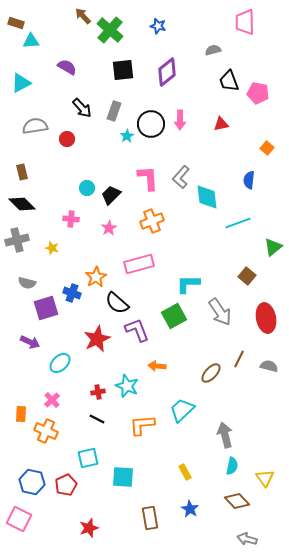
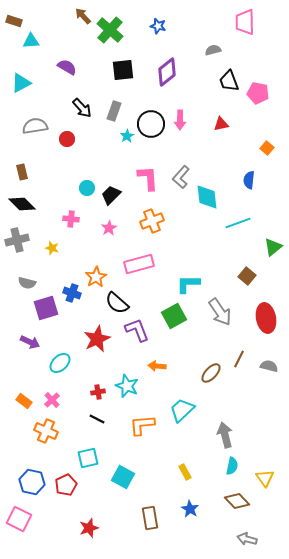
brown rectangle at (16, 23): moved 2 px left, 2 px up
orange rectangle at (21, 414): moved 3 px right, 13 px up; rotated 56 degrees counterclockwise
cyan square at (123, 477): rotated 25 degrees clockwise
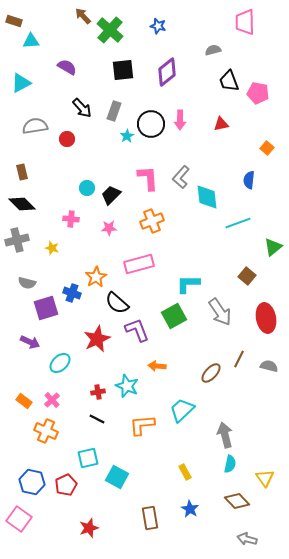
pink star at (109, 228): rotated 28 degrees clockwise
cyan semicircle at (232, 466): moved 2 px left, 2 px up
cyan square at (123, 477): moved 6 px left
pink square at (19, 519): rotated 10 degrees clockwise
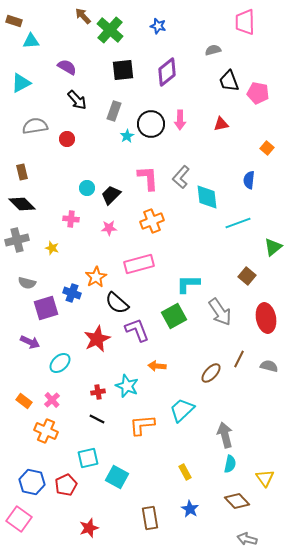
black arrow at (82, 108): moved 5 px left, 8 px up
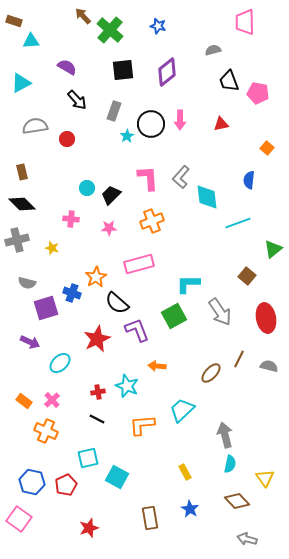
green triangle at (273, 247): moved 2 px down
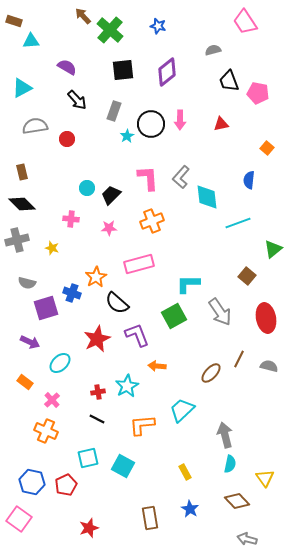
pink trapezoid at (245, 22): rotated 32 degrees counterclockwise
cyan triangle at (21, 83): moved 1 px right, 5 px down
purple L-shape at (137, 330): moved 5 px down
cyan star at (127, 386): rotated 20 degrees clockwise
orange rectangle at (24, 401): moved 1 px right, 19 px up
cyan square at (117, 477): moved 6 px right, 11 px up
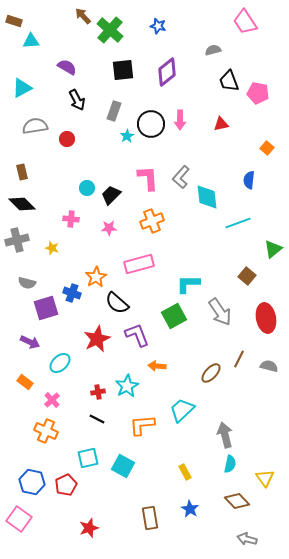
black arrow at (77, 100): rotated 15 degrees clockwise
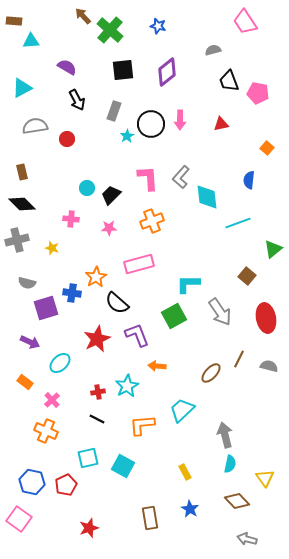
brown rectangle at (14, 21): rotated 14 degrees counterclockwise
blue cross at (72, 293): rotated 12 degrees counterclockwise
